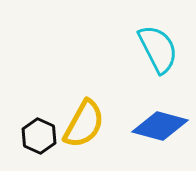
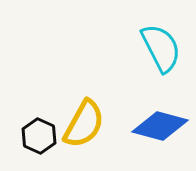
cyan semicircle: moved 3 px right, 1 px up
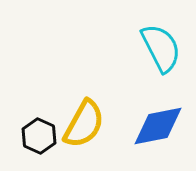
blue diamond: moved 2 px left; rotated 26 degrees counterclockwise
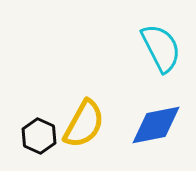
blue diamond: moved 2 px left, 1 px up
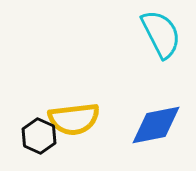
cyan semicircle: moved 14 px up
yellow semicircle: moved 10 px left, 5 px up; rotated 54 degrees clockwise
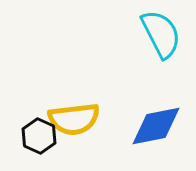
blue diamond: moved 1 px down
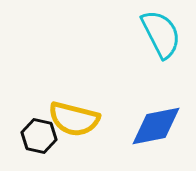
yellow semicircle: rotated 21 degrees clockwise
black hexagon: rotated 12 degrees counterclockwise
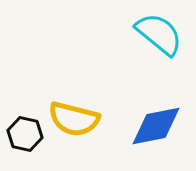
cyan semicircle: moved 2 px left; rotated 24 degrees counterclockwise
black hexagon: moved 14 px left, 2 px up
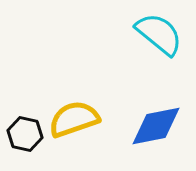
yellow semicircle: rotated 147 degrees clockwise
